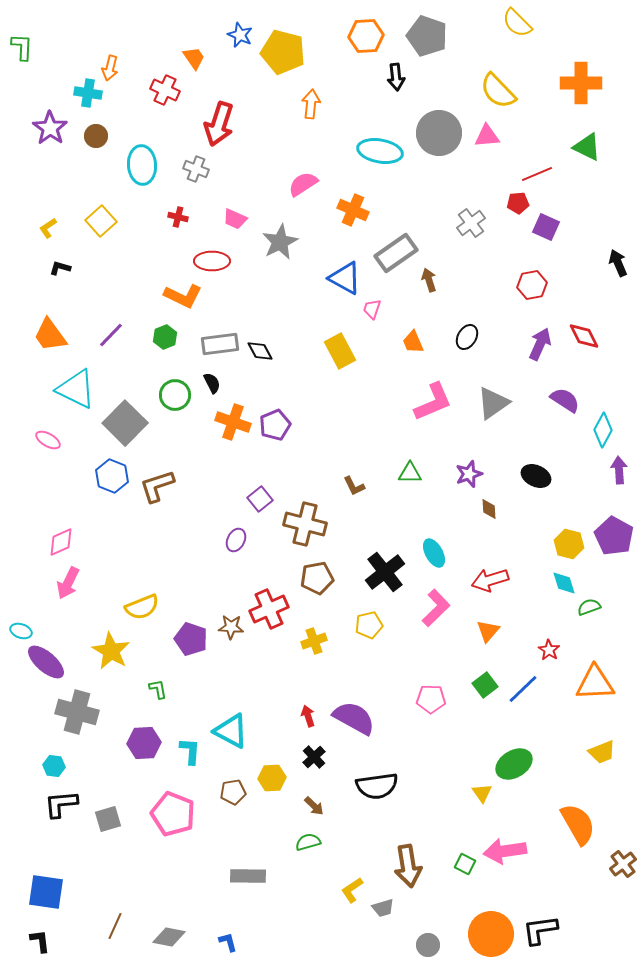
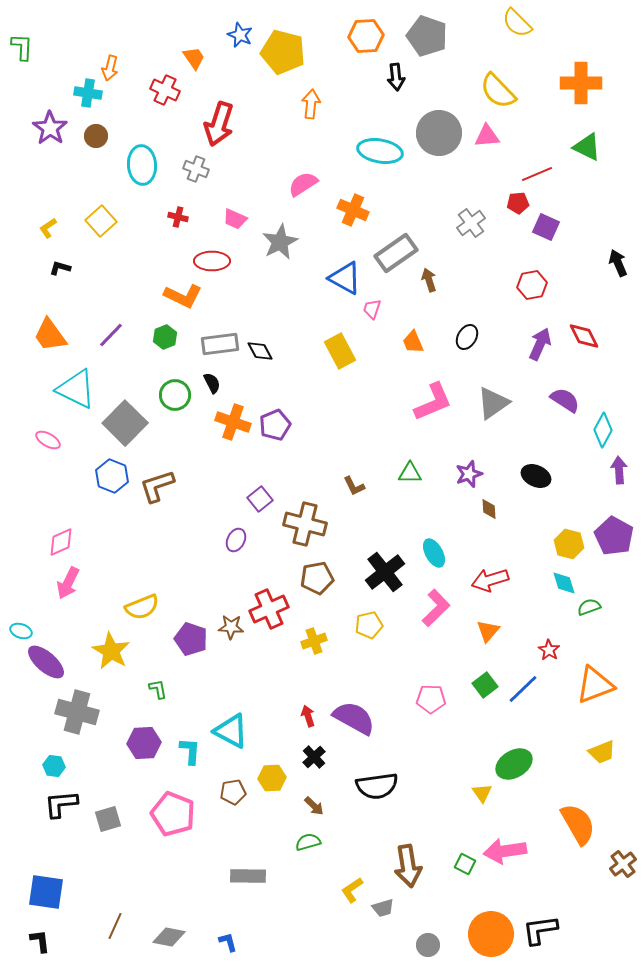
orange triangle at (595, 683): moved 2 px down; rotated 18 degrees counterclockwise
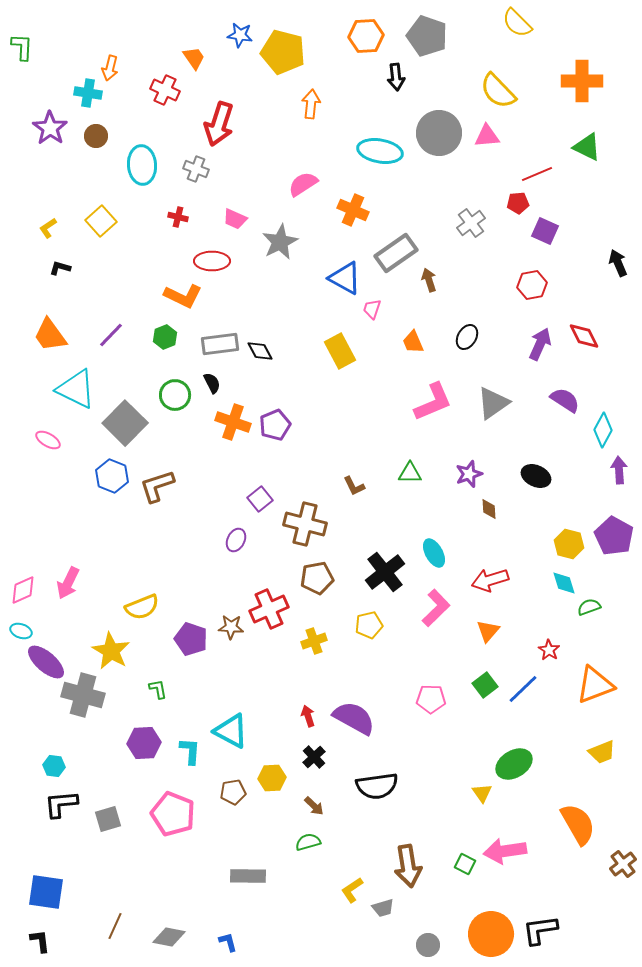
blue star at (240, 35): rotated 15 degrees counterclockwise
orange cross at (581, 83): moved 1 px right, 2 px up
purple square at (546, 227): moved 1 px left, 4 px down
pink diamond at (61, 542): moved 38 px left, 48 px down
gray cross at (77, 712): moved 6 px right, 17 px up
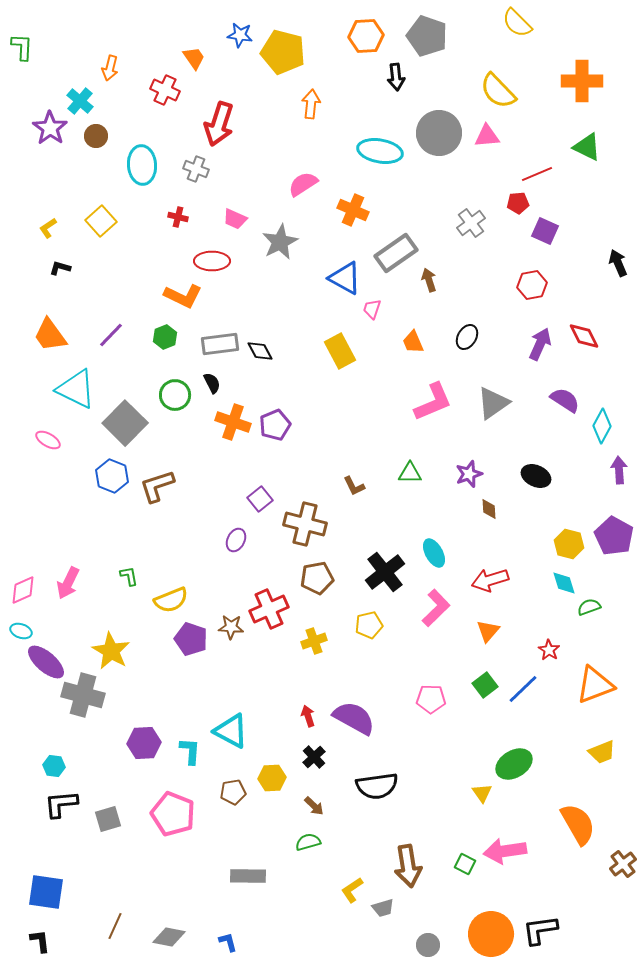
cyan cross at (88, 93): moved 8 px left, 8 px down; rotated 32 degrees clockwise
cyan diamond at (603, 430): moved 1 px left, 4 px up
yellow semicircle at (142, 607): moved 29 px right, 7 px up
green L-shape at (158, 689): moved 29 px left, 113 px up
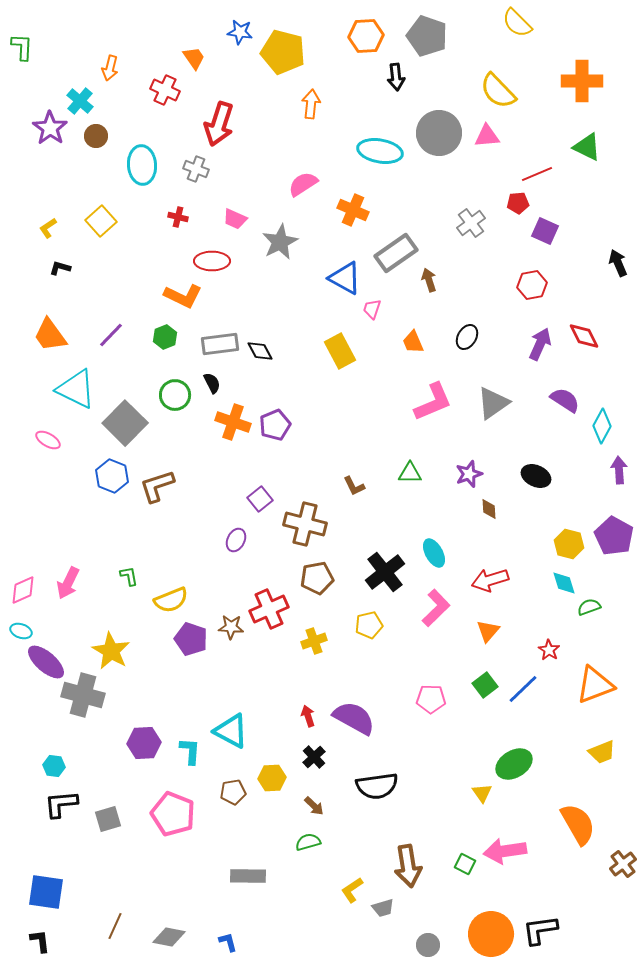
blue star at (240, 35): moved 3 px up
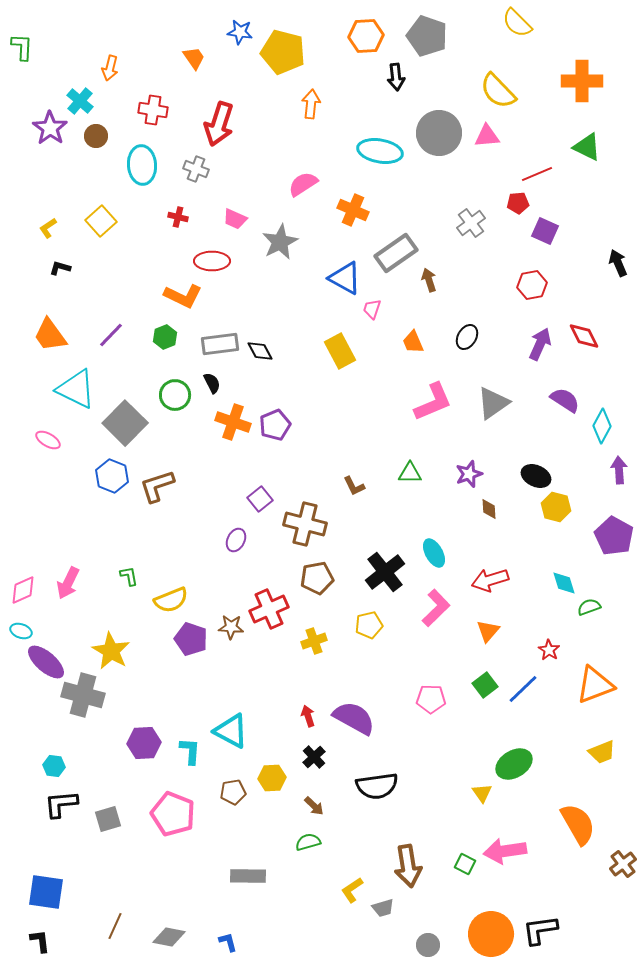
red cross at (165, 90): moved 12 px left, 20 px down; rotated 16 degrees counterclockwise
yellow hexagon at (569, 544): moved 13 px left, 37 px up
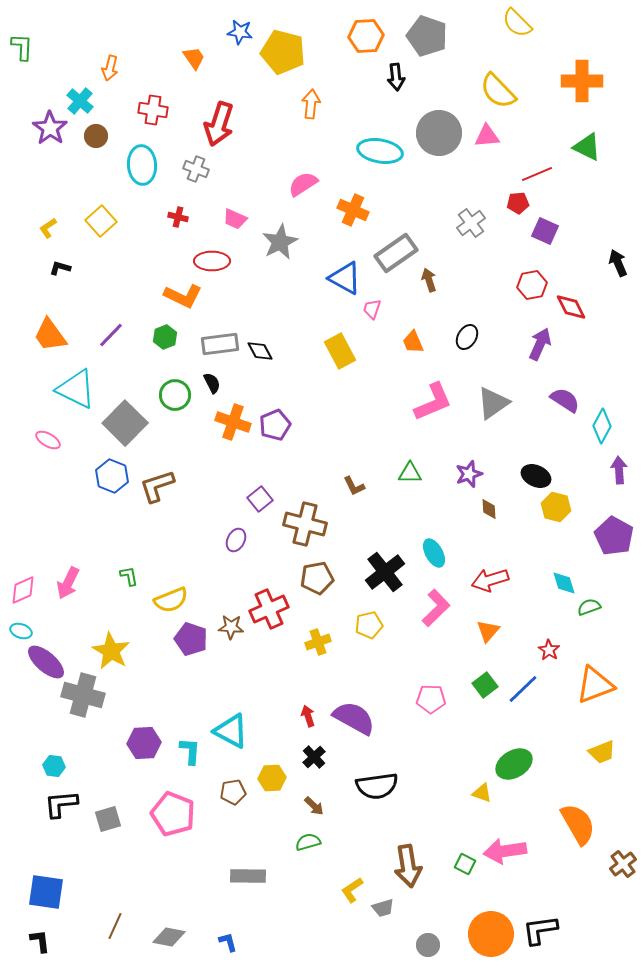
red diamond at (584, 336): moved 13 px left, 29 px up
yellow cross at (314, 641): moved 4 px right, 1 px down
yellow triangle at (482, 793): rotated 35 degrees counterclockwise
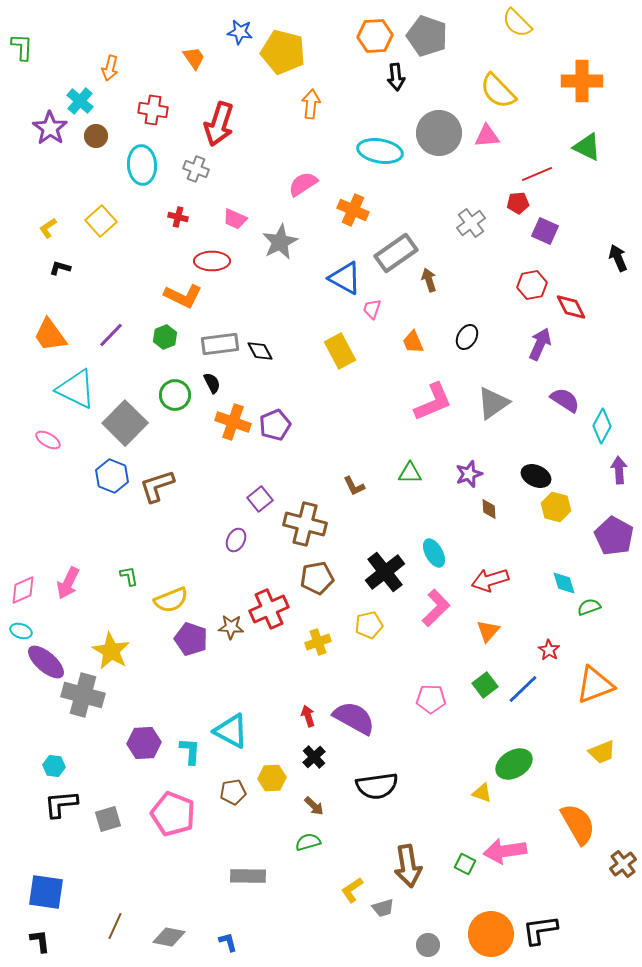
orange hexagon at (366, 36): moved 9 px right
black arrow at (618, 263): moved 5 px up
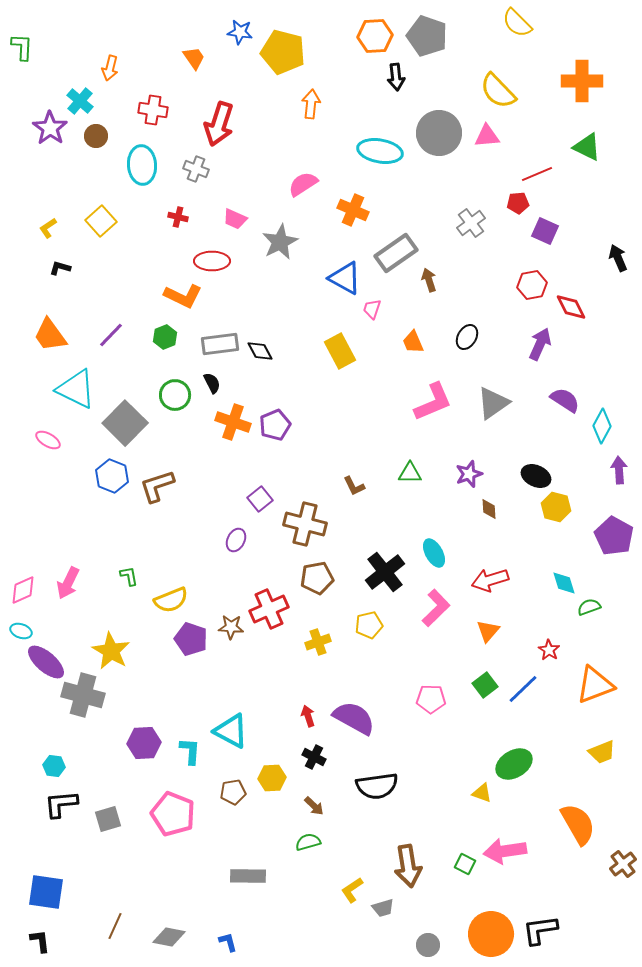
black cross at (314, 757): rotated 20 degrees counterclockwise
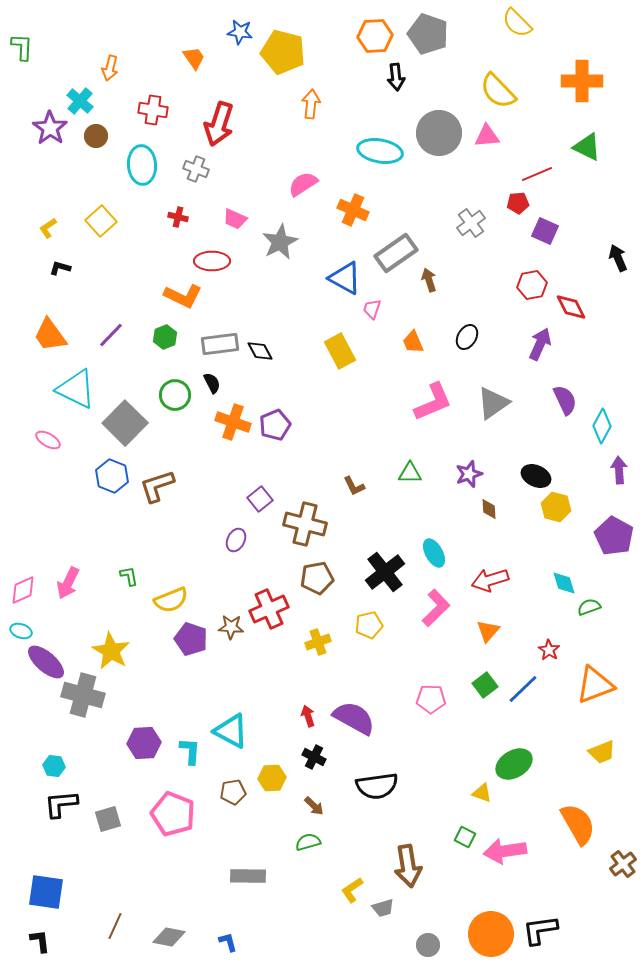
gray pentagon at (427, 36): moved 1 px right, 2 px up
purple semicircle at (565, 400): rotated 32 degrees clockwise
green square at (465, 864): moved 27 px up
